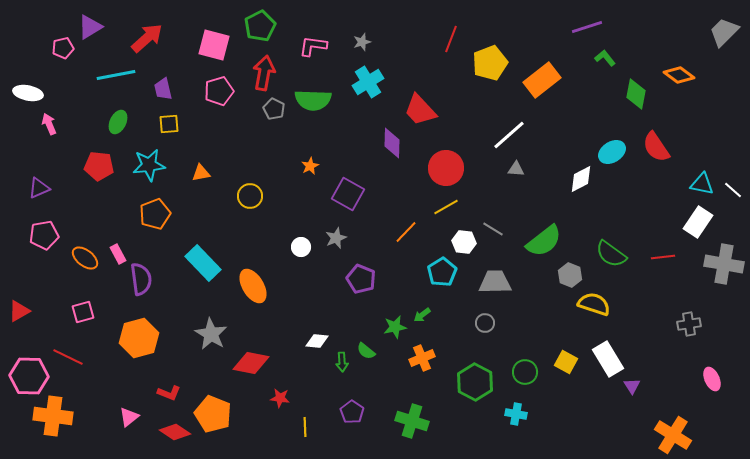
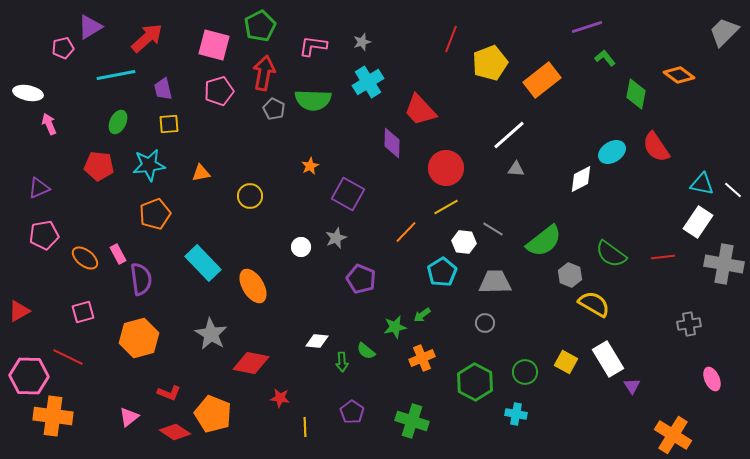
yellow semicircle at (594, 304): rotated 12 degrees clockwise
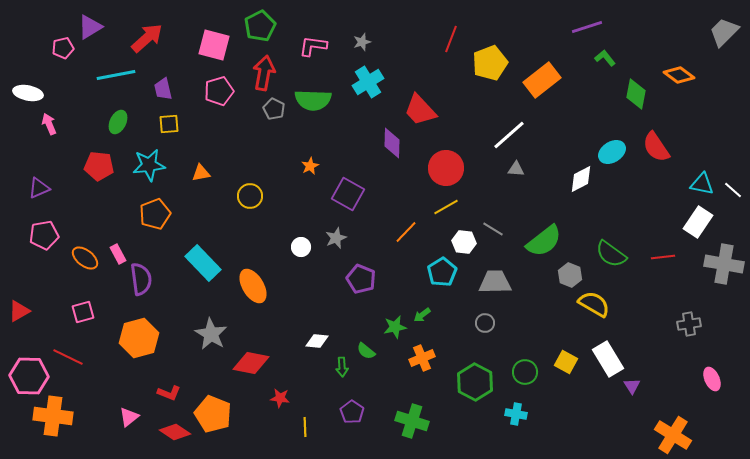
green arrow at (342, 362): moved 5 px down
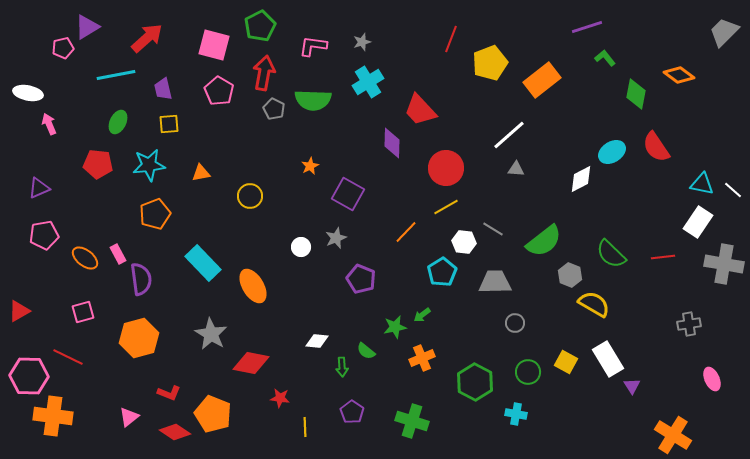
purple triangle at (90, 27): moved 3 px left
pink pentagon at (219, 91): rotated 24 degrees counterclockwise
red pentagon at (99, 166): moved 1 px left, 2 px up
green semicircle at (611, 254): rotated 8 degrees clockwise
gray circle at (485, 323): moved 30 px right
green circle at (525, 372): moved 3 px right
